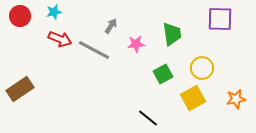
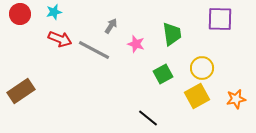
red circle: moved 2 px up
pink star: rotated 24 degrees clockwise
brown rectangle: moved 1 px right, 2 px down
yellow square: moved 4 px right, 2 px up
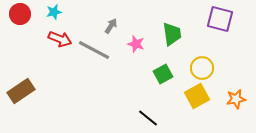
purple square: rotated 12 degrees clockwise
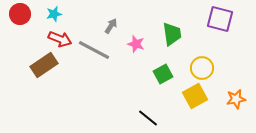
cyan star: moved 2 px down
brown rectangle: moved 23 px right, 26 px up
yellow square: moved 2 px left
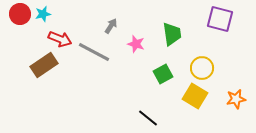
cyan star: moved 11 px left
gray line: moved 2 px down
yellow square: rotated 30 degrees counterclockwise
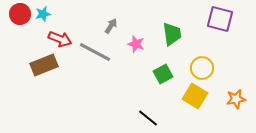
gray line: moved 1 px right
brown rectangle: rotated 12 degrees clockwise
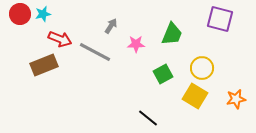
green trapezoid: rotated 30 degrees clockwise
pink star: rotated 18 degrees counterclockwise
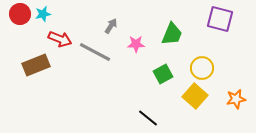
brown rectangle: moved 8 px left
yellow square: rotated 10 degrees clockwise
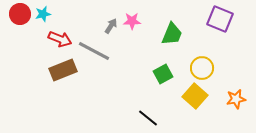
purple square: rotated 8 degrees clockwise
pink star: moved 4 px left, 23 px up
gray line: moved 1 px left, 1 px up
brown rectangle: moved 27 px right, 5 px down
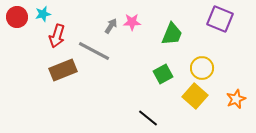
red circle: moved 3 px left, 3 px down
pink star: moved 1 px down
red arrow: moved 3 px left, 3 px up; rotated 85 degrees clockwise
orange star: rotated 12 degrees counterclockwise
